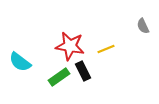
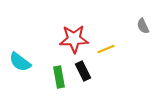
red star: moved 4 px right, 7 px up; rotated 12 degrees counterclockwise
green rectangle: rotated 65 degrees counterclockwise
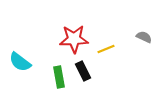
gray semicircle: moved 1 px right, 11 px down; rotated 140 degrees clockwise
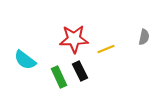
gray semicircle: rotated 77 degrees clockwise
cyan semicircle: moved 5 px right, 2 px up
black rectangle: moved 3 px left
green rectangle: rotated 15 degrees counterclockwise
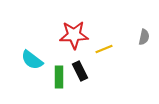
red star: moved 4 px up
yellow line: moved 2 px left
cyan semicircle: moved 7 px right
green rectangle: rotated 25 degrees clockwise
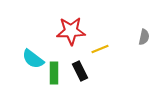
red star: moved 3 px left, 4 px up
yellow line: moved 4 px left
cyan semicircle: moved 1 px right, 1 px up
green rectangle: moved 5 px left, 4 px up
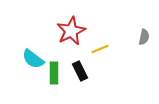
red star: rotated 24 degrees counterclockwise
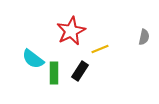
black rectangle: rotated 60 degrees clockwise
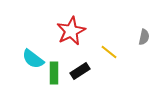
yellow line: moved 9 px right, 3 px down; rotated 60 degrees clockwise
black rectangle: rotated 24 degrees clockwise
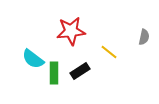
red star: rotated 20 degrees clockwise
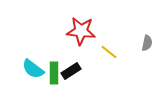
red star: moved 10 px right; rotated 12 degrees clockwise
gray semicircle: moved 3 px right, 6 px down
cyan semicircle: moved 10 px down
black rectangle: moved 9 px left
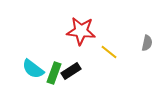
green rectangle: rotated 20 degrees clockwise
